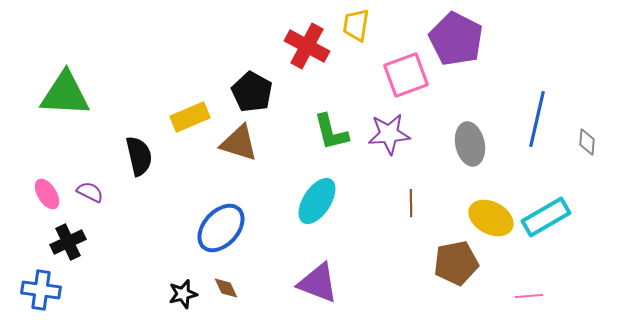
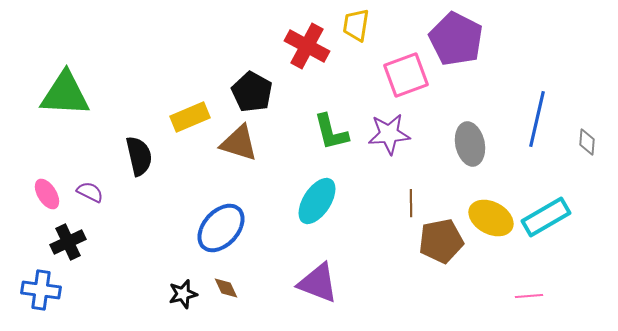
brown pentagon: moved 15 px left, 22 px up
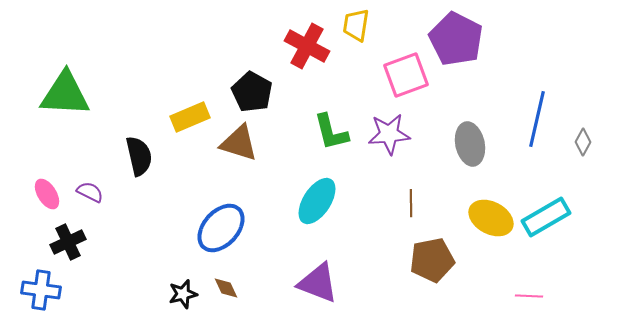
gray diamond: moved 4 px left; rotated 24 degrees clockwise
brown pentagon: moved 9 px left, 19 px down
pink line: rotated 8 degrees clockwise
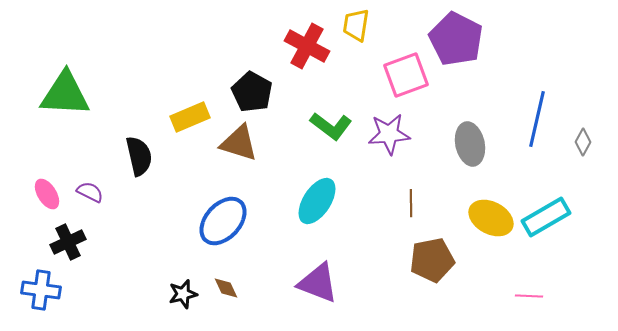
green L-shape: moved 6 px up; rotated 39 degrees counterclockwise
blue ellipse: moved 2 px right, 7 px up
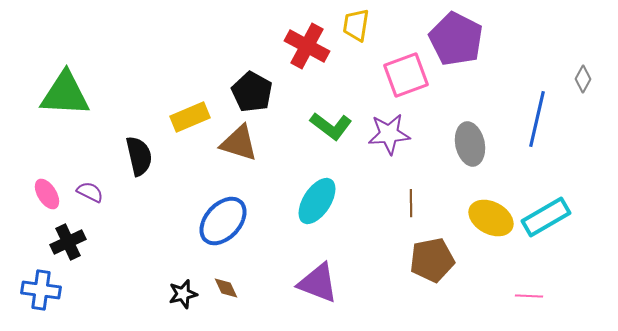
gray diamond: moved 63 px up
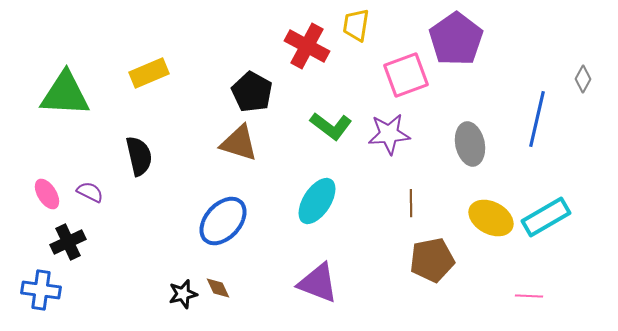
purple pentagon: rotated 10 degrees clockwise
yellow rectangle: moved 41 px left, 44 px up
brown diamond: moved 8 px left
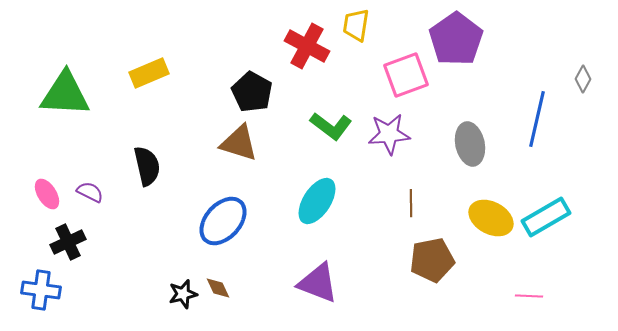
black semicircle: moved 8 px right, 10 px down
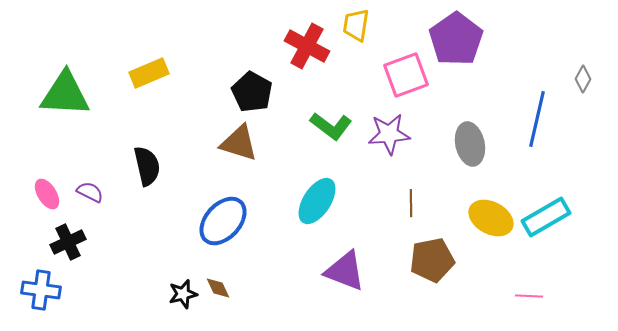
purple triangle: moved 27 px right, 12 px up
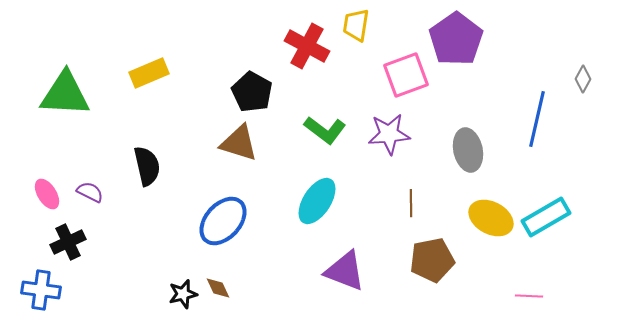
green L-shape: moved 6 px left, 4 px down
gray ellipse: moved 2 px left, 6 px down
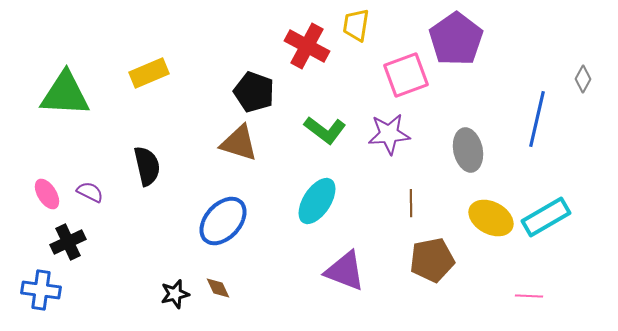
black pentagon: moved 2 px right; rotated 9 degrees counterclockwise
black star: moved 8 px left
